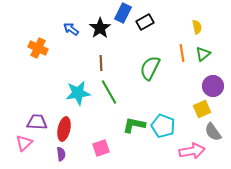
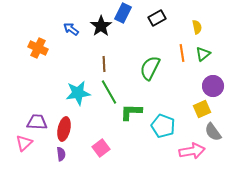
black rectangle: moved 12 px right, 4 px up
black star: moved 1 px right, 2 px up
brown line: moved 3 px right, 1 px down
green L-shape: moved 3 px left, 13 px up; rotated 10 degrees counterclockwise
pink square: rotated 18 degrees counterclockwise
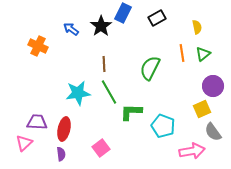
orange cross: moved 2 px up
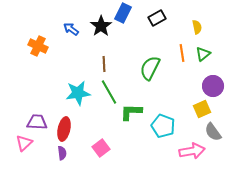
purple semicircle: moved 1 px right, 1 px up
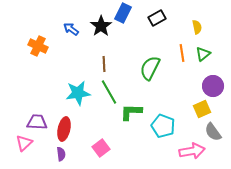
purple semicircle: moved 1 px left, 1 px down
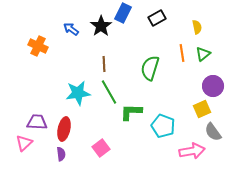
green semicircle: rotated 10 degrees counterclockwise
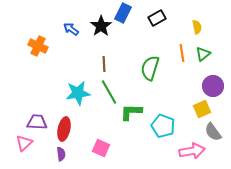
pink square: rotated 30 degrees counterclockwise
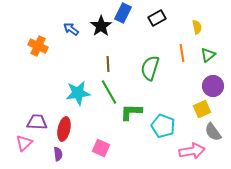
green triangle: moved 5 px right, 1 px down
brown line: moved 4 px right
purple semicircle: moved 3 px left
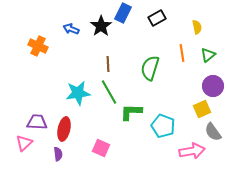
blue arrow: rotated 14 degrees counterclockwise
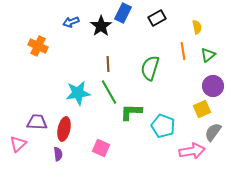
blue arrow: moved 7 px up; rotated 42 degrees counterclockwise
orange line: moved 1 px right, 2 px up
gray semicircle: rotated 72 degrees clockwise
pink triangle: moved 6 px left, 1 px down
